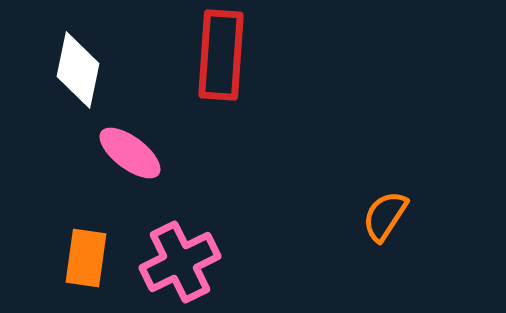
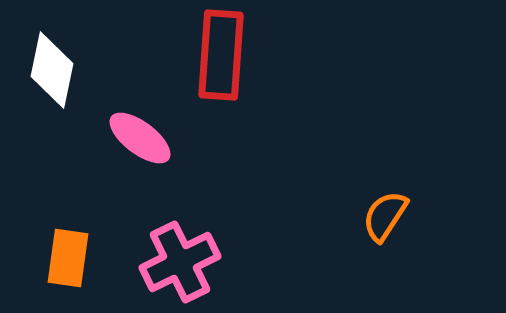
white diamond: moved 26 px left
pink ellipse: moved 10 px right, 15 px up
orange rectangle: moved 18 px left
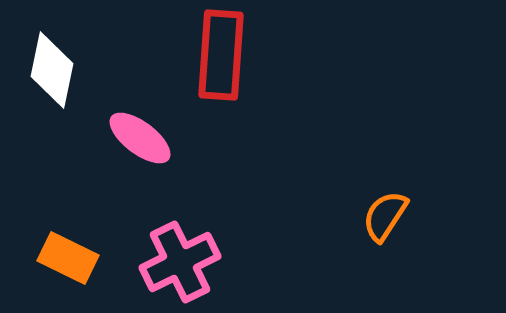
orange rectangle: rotated 72 degrees counterclockwise
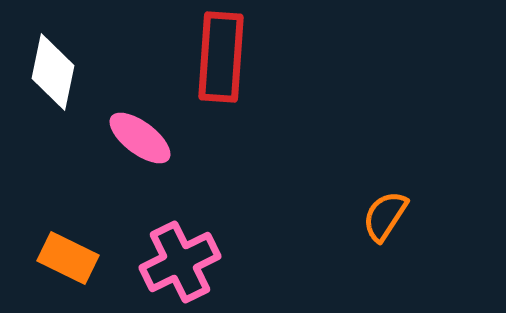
red rectangle: moved 2 px down
white diamond: moved 1 px right, 2 px down
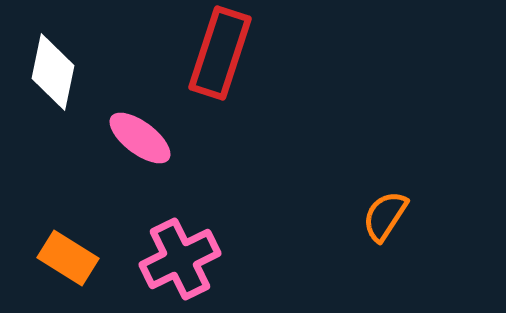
red rectangle: moved 1 px left, 4 px up; rotated 14 degrees clockwise
orange rectangle: rotated 6 degrees clockwise
pink cross: moved 3 px up
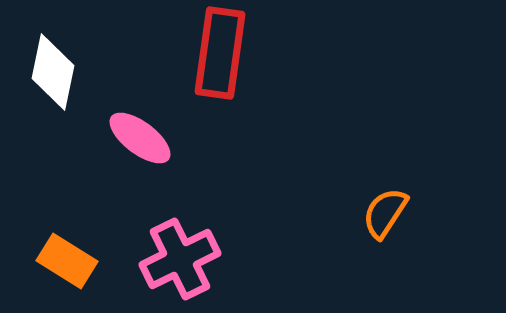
red rectangle: rotated 10 degrees counterclockwise
orange semicircle: moved 3 px up
orange rectangle: moved 1 px left, 3 px down
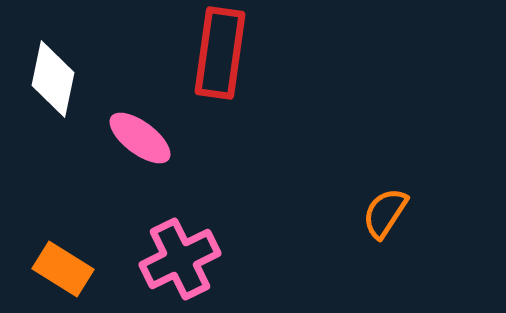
white diamond: moved 7 px down
orange rectangle: moved 4 px left, 8 px down
